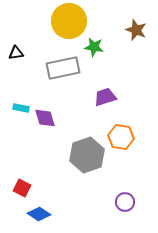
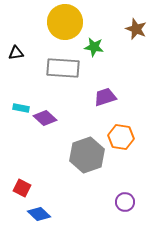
yellow circle: moved 4 px left, 1 px down
brown star: moved 1 px up
gray rectangle: rotated 16 degrees clockwise
purple diamond: rotated 30 degrees counterclockwise
blue diamond: rotated 10 degrees clockwise
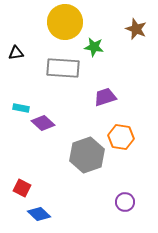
purple diamond: moved 2 px left, 5 px down
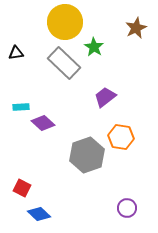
brown star: moved 1 px up; rotated 25 degrees clockwise
green star: rotated 24 degrees clockwise
gray rectangle: moved 1 px right, 5 px up; rotated 40 degrees clockwise
purple trapezoid: rotated 20 degrees counterclockwise
cyan rectangle: moved 1 px up; rotated 14 degrees counterclockwise
purple circle: moved 2 px right, 6 px down
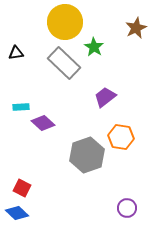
blue diamond: moved 22 px left, 1 px up
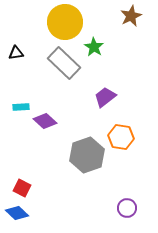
brown star: moved 5 px left, 12 px up
purple diamond: moved 2 px right, 2 px up
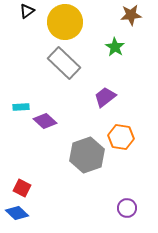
brown star: moved 1 px up; rotated 20 degrees clockwise
green star: moved 21 px right
black triangle: moved 11 px right, 42 px up; rotated 28 degrees counterclockwise
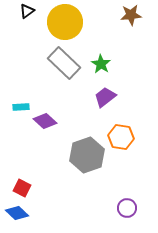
green star: moved 14 px left, 17 px down
